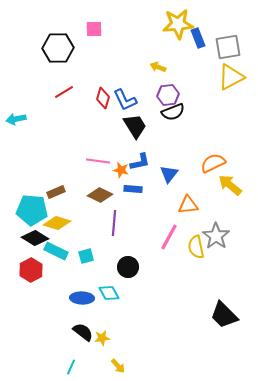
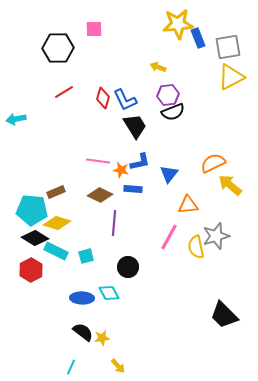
gray star at (216, 236): rotated 20 degrees clockwise
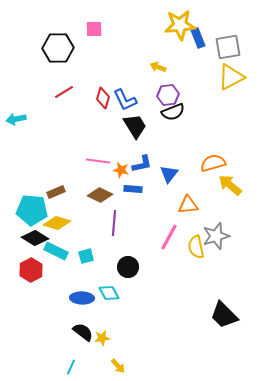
yellow star at (178, 24): moved 2 px right, 1 px down
blue L-shape at (140, 162): moved 2 px right, 2 px down
orange semicircle at (213, 163): rotated 10 degrees clockwise
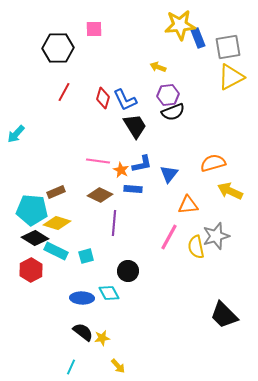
red line at (64, 92): rotated 30 degrees counterclockwise
cyan arrow at (16, 119): moved 15 px down; rotated 36 degrees counterclockwise
orange star at (121, 170): rotated 14 degrees clockwise
yellow arrow at (230, 185): moved 6 px down; rotated 15 degrees counterclockwise
black circle at (128, 267): moved 4 px down
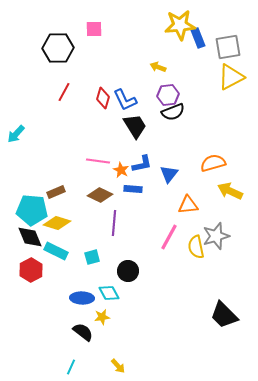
black diamond at (35, 238): moved 5 px left, 1 px up; rotated 36 degrees clockwise
cyan square at (86, 256): moved 6 px right, 1 px down
yellow star at (102, 338): moved 21 px up
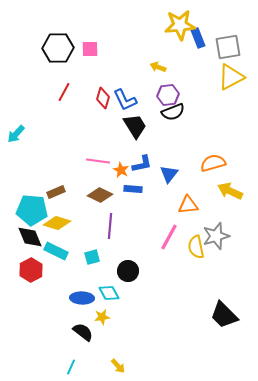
pink square at (94, 29): moved 4 px left, 20 px down
purple line at (114, 223): moved 4 px left, 3 px down
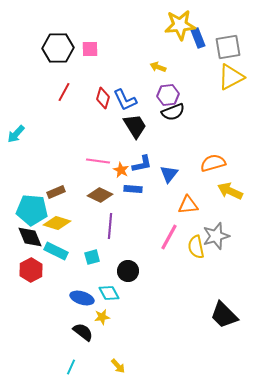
blue ellipse at (82, 298): rotated 15 degrees clockwise
